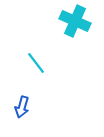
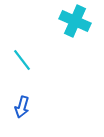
cyan line: moved 14 px left, 3 px up
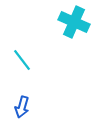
cyan cross: moved 1 px left, 1 px down
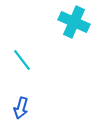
blue arrow: moved 1 px left, 1 px down
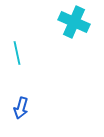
cyan line: moved 5 px left, 7 px up; rotated 25 degrees clockwise
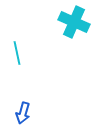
blue arrow: moved 2 px right, 5 px down
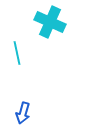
cyan cross: moved 24 px left
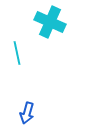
blue arrow: moved 4 px right
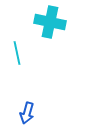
cyan cross: rotated 12 degrees counterclockwise
